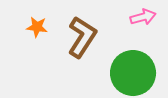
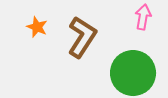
pink arrow: rotated 65 degrees counterclockwise
orange star: rotated 15 degrees clockwise
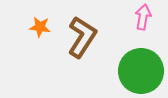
orange star: moved 3 px right; rotated 15 degrees counterclockwise
green circle: moved 8 px right, 2 px up
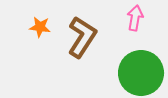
pink arrow: moved 8 px left, 1 px down
green circle: moved 2 px down
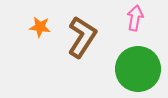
green circle: moved 3 px left, 4 px up
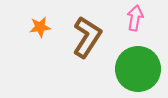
orange star: rotated 15 degrees counterclockwise
brown L-shape: moved 5 px right
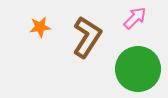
pink arrow: rotated 35 degrees clockwise
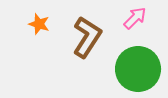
orange star: moved 1 px left, 3 px up; rotated 25 degrees clockwise
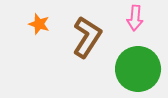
pink arrow: rotated 140 degrees clockwise
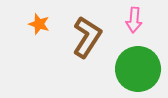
pink arrow: moved 1 px left, 2 px down
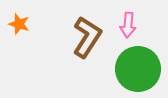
pink arrow: moved 6 px left, 5 px down
orange star: moved 20 px left
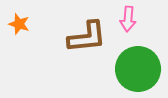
pink arrow: moved 6 px up
brown L-shape: rotated 51 degrees clockwise
